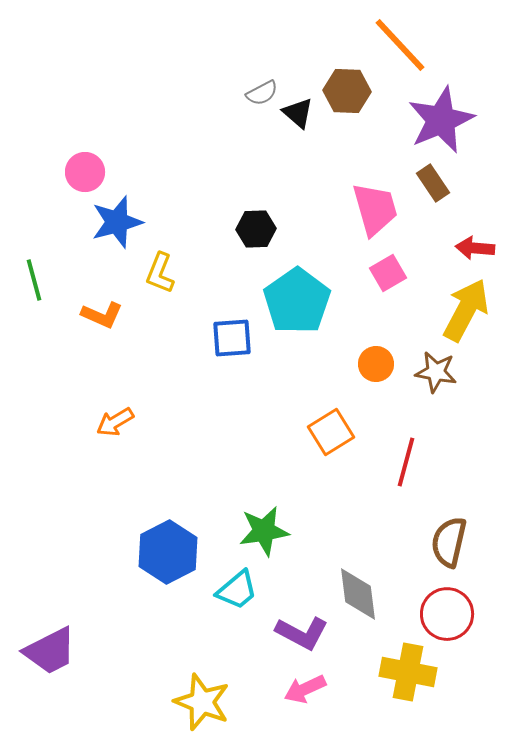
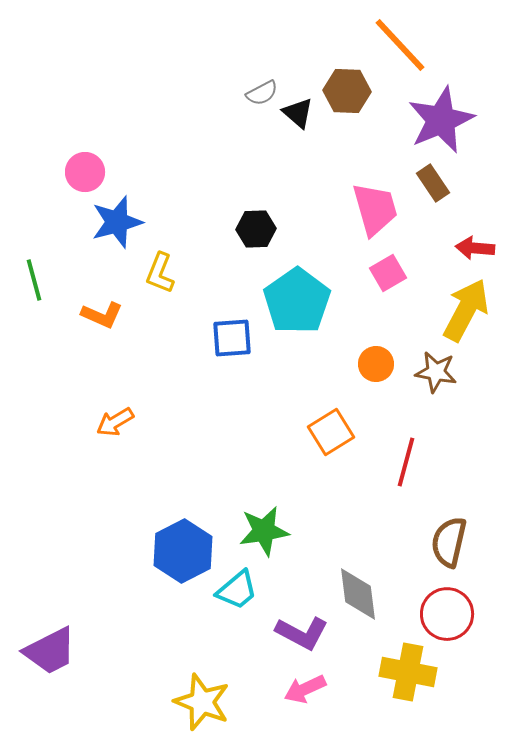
blue hexagon: moved 15 px right, 1 px up
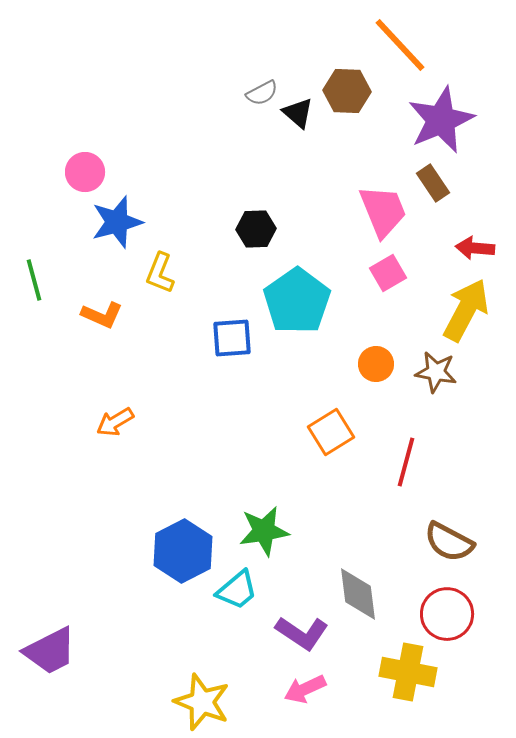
pink trapezoid: moved 8 px right, 2 px down; rotated 6 degrees counterclockwise
brown semicircle: rotated 75 degrees counterclockwise
purple L-shape: rotated 6 degrees clockwise
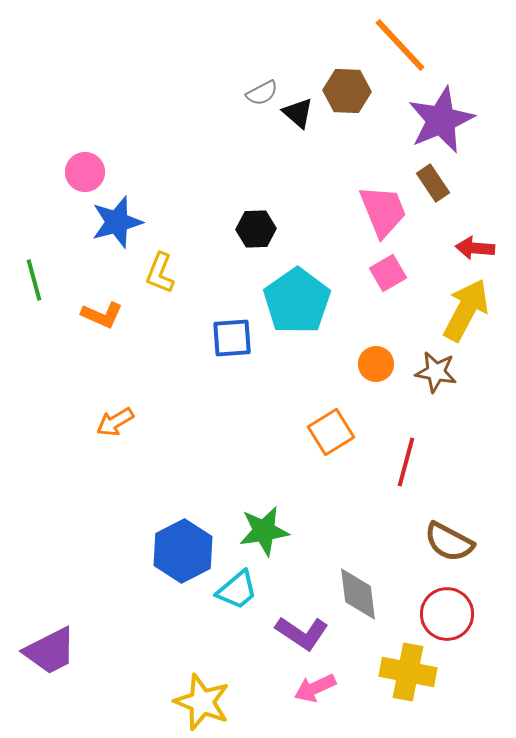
pink arrow: moved 10 px right, 1 px up
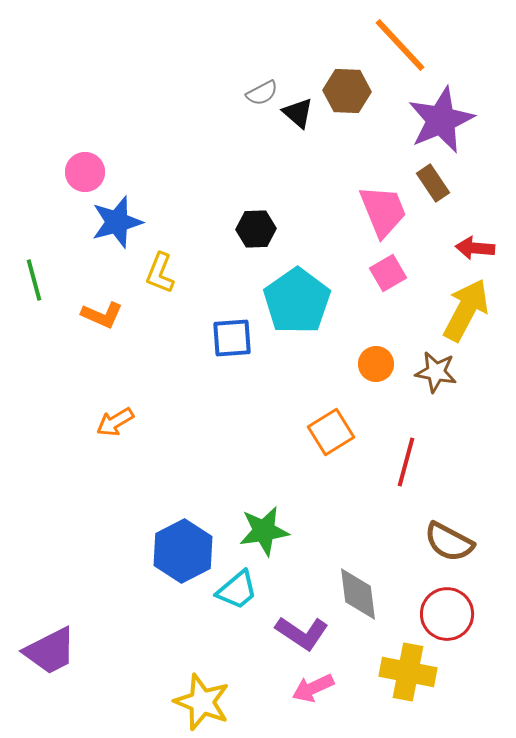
pink arrow: moved 2 px left
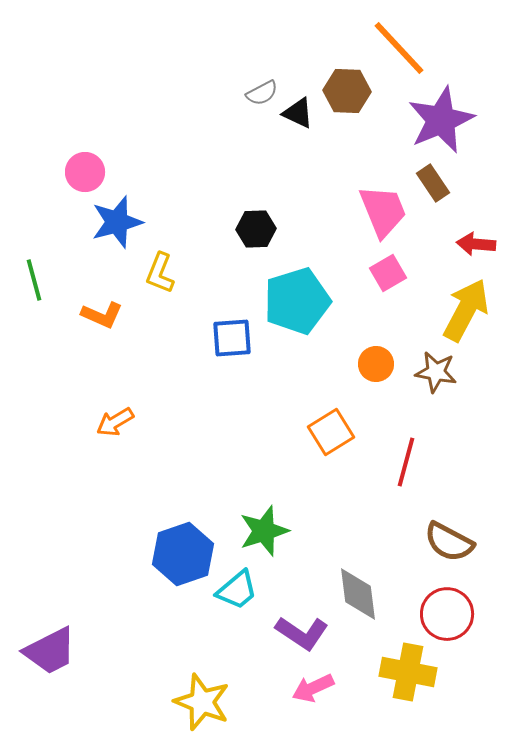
orange line: moved 1 px left, 3 px down
black triangle: rotated 16 degrees counterclockwise
red arrow: moved 1 px right, 4 px up
cyan pentagon: rotated 18 degrees clockwise
green star: rotated 9 degrees counterclockwise
blue hexagon: moved 3 px down; rotated 8 degrees clockwise
